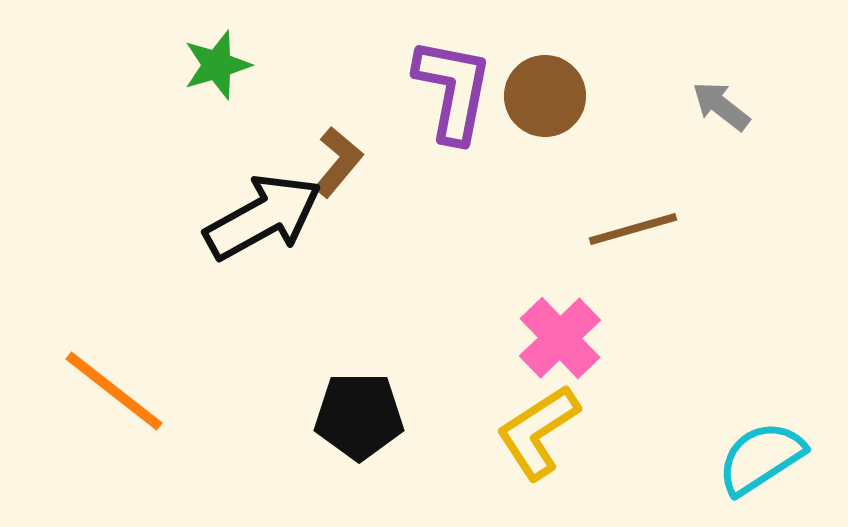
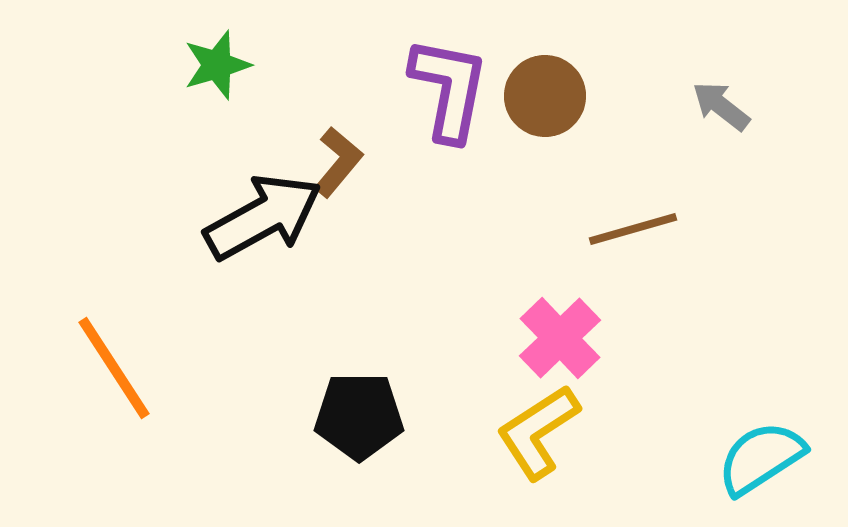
purple L-shape: moved 4 px left, 1 px up
orange line: moved 23 px up; rotated 19 degrees clockwise
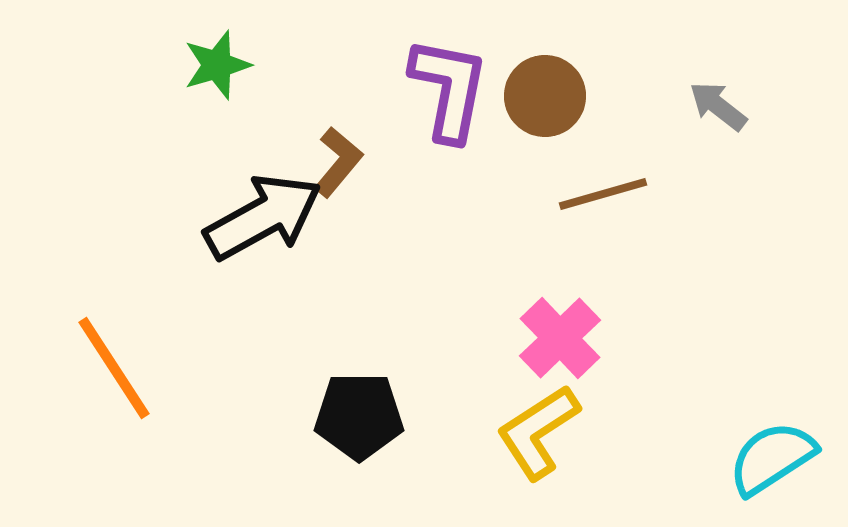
gray arrow: moved 3 px left
brown line: moved 30 px left, 35 px up
cyan semicircle: moved 11 px right
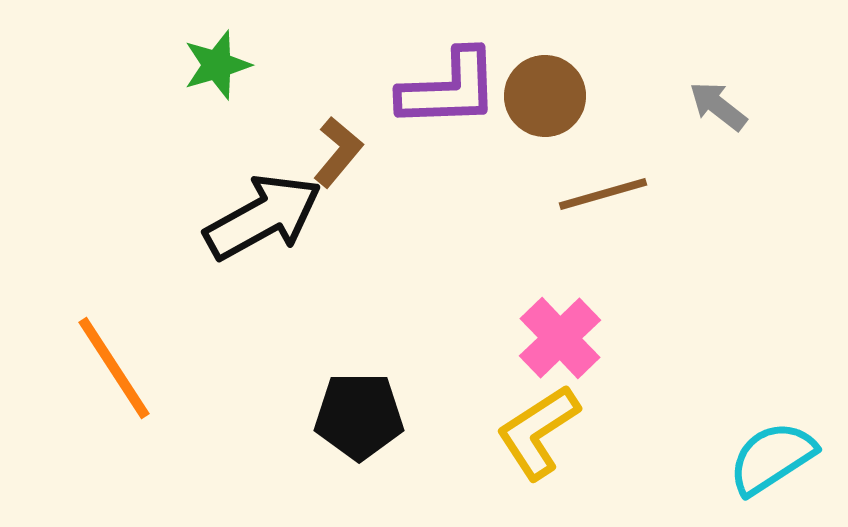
purple L-shape: rotated 77 degrees clockwise
brown L-shape: moved 10 px up
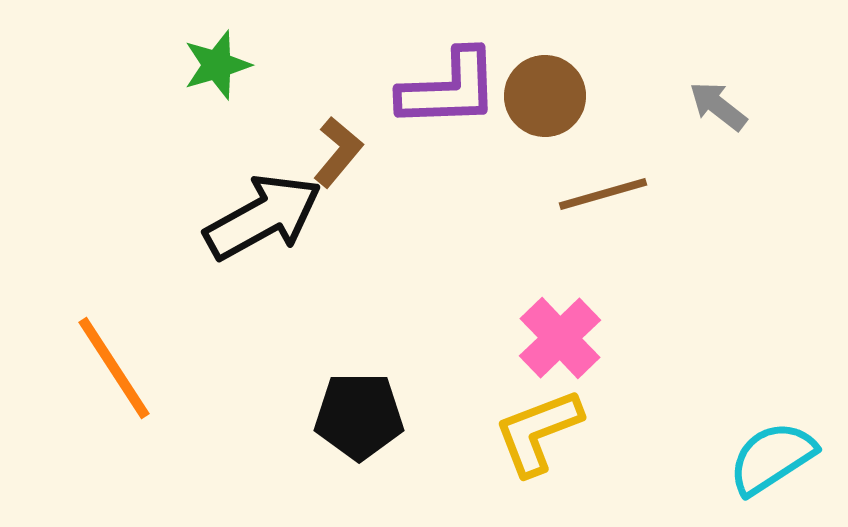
yellow L-shape: rotated 12 degrees clockwise
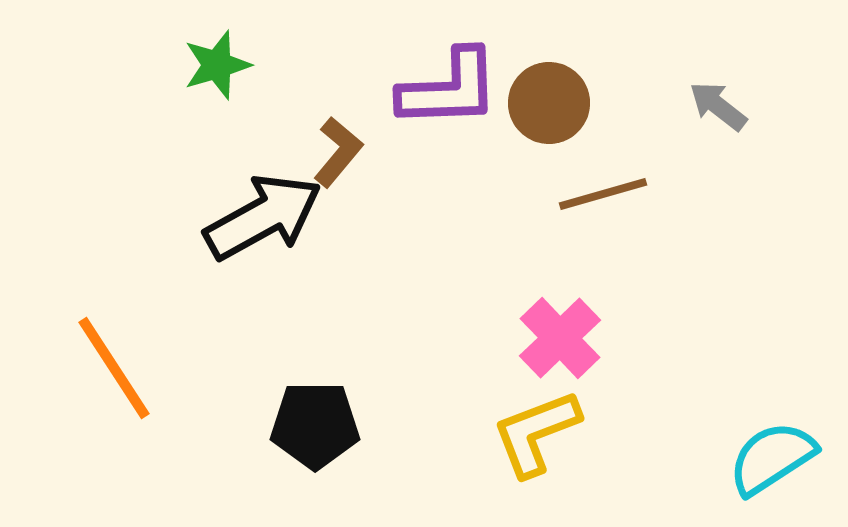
brown circle: moved 4 px right, 7 px down
black pentagon: moved 44 px left, 9 px down
yellow L-shape: moved 2 px left, 1 px down
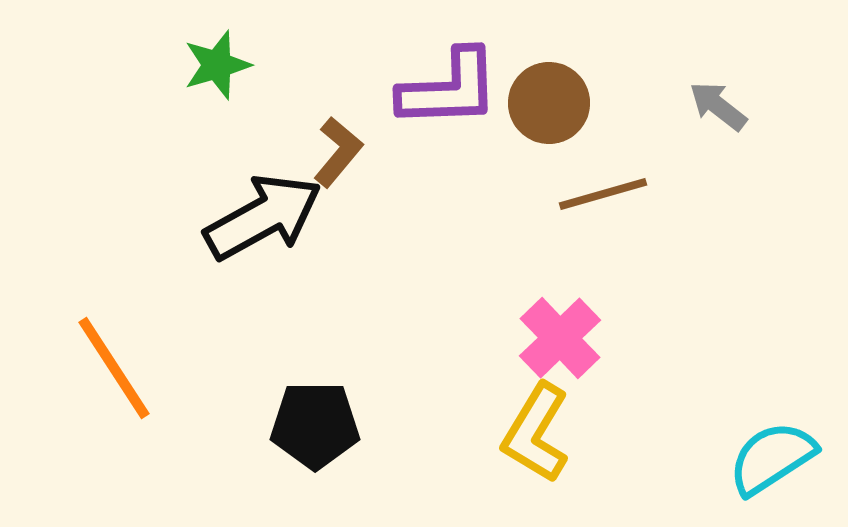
yellow L-shape: rotated 38 degrees counterclockwise
